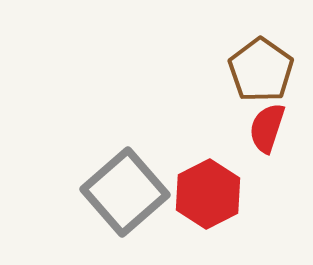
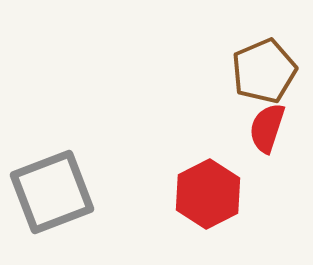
brown pentagon: moved 3 px right, 1 px down; rotated 14 degrees clockwise
gray square: moved 73 px left; rotated 20 degrees clockwise
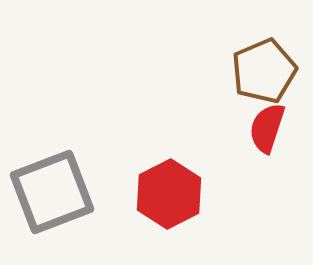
red hexagon: moved 39 px left
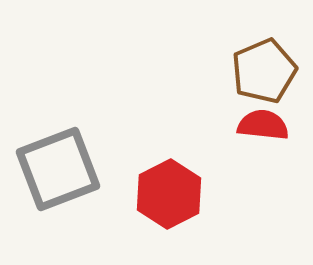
red semicircle: moved 4 px left, 3 px up; rotated 78 degrees clockwise
gray square: moved 6 px right, 23 px up
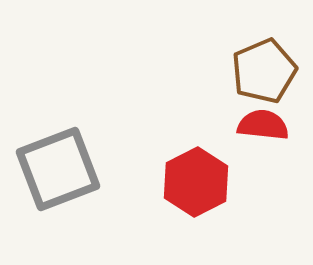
red hexagon: moved 27 px right, 12 px up
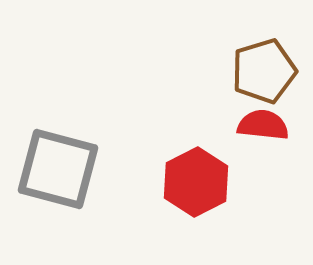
brown pentagon: rotated 6 degrees clockwise
gray square: rotated 36 degrees clockwise
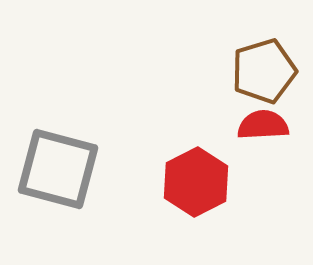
red semicircle: rotated 9 degrees counterclockwise
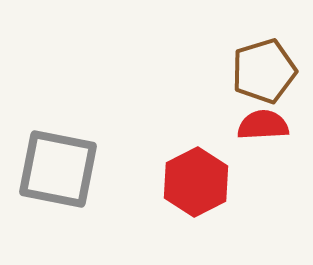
gray square: rotated 4 degrees counterclockwise
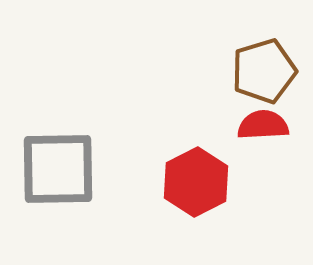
gray square: rotated 12 degrees counterclockwise
